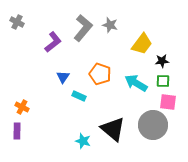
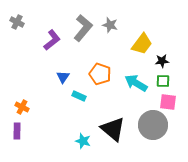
purple L-shape: moved 1 px left, 2 px up
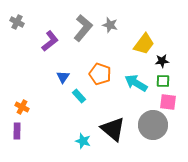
purple L-shape: moved 2 px left, 1 px down
yellow trapezoid: moved 2 px right
cyan rectangle: rotated 24 degrees clockwise
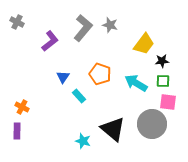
gray circle: moved 1 px left, 1 px up
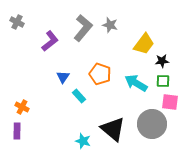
pink square: moved 2 px right
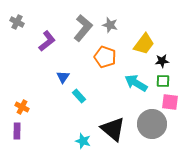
purple L-shape: moved 3 px left
orange pentagon: moved 5 px right, 17 px up
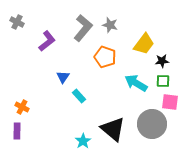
cyan star: rotated 21 degrees clockwise
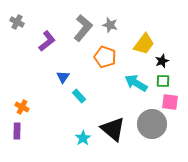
black star: rotated 16 degrees counterclockwise
cyan star: moved 3 px up
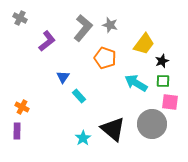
gray cross: moved 3 px right, 4 px up
orange pentagon: moved 1 px down
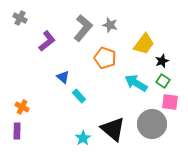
blue triangle: rotated 24 degrees counterclockwise
green square: rotated 32 degrees clockwise
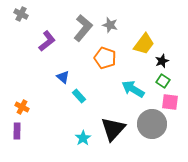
gray cross: moved 1 px right, 4 px up
cyan arrow: moved 3 px left, 6 px down
black triangle: rotated 32 degrees clockwise
